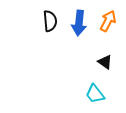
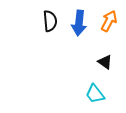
orange arrow: moved 1 px right
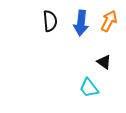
blue arrow: moved 2 px right
black triangle: moved 1 px left
cyan trapezoid: moved 6 px left, 6 px up
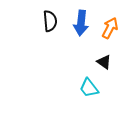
orange arrow: moved 1 px right, 7 px down
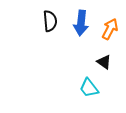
orange arrow: moved 1 px down
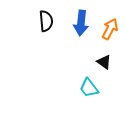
black semicircle: moved 4 px left
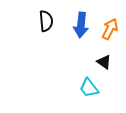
blue arrow: moved 2 px down
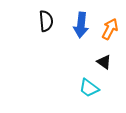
cyan trapezoid: rotated 15 degrees counterclockwise
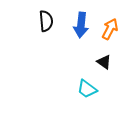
cyan trapezoid: moved 2 px left, 1 px down
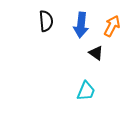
orange arrow: moved 2 px right, 3 px up
black triangle: moved 8 px left, 9 px up
cyan trapezoid: moved 1 px left, 2 px down; rotated 105 degrees counterclockwise
